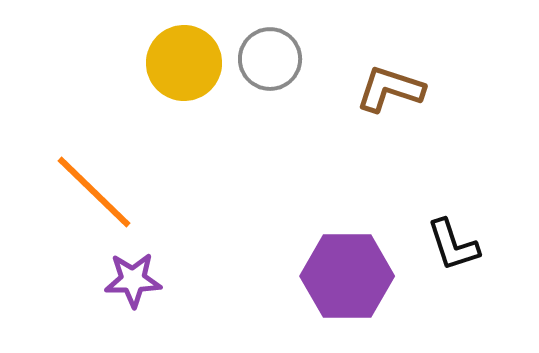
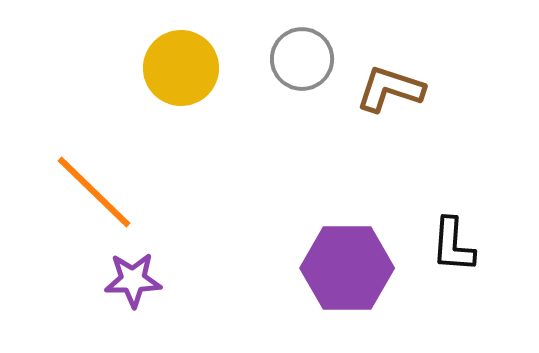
gray circle: moved 32 px right
yellow circle: moved 3 px left, 5 px down
black L-shape: rotated 22 degrees clockwise
purple hexagon: moved 8 px up
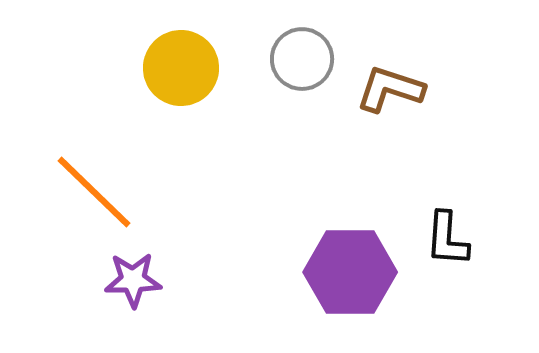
black L-shape: moved 6 px left, 6 px up
purple hexagon: moved 3 px right, 4 px down
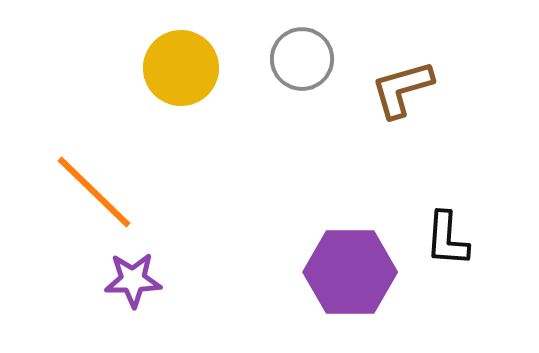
brown L-shape: moved 12 px right; rotated 34 degrees counterclockwise
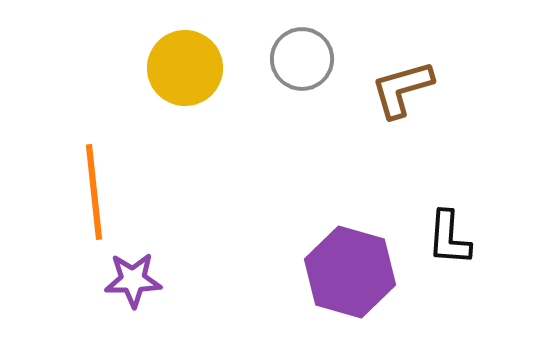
yellow circle: moved 4 px right
orange line: rotated 40 degrees clockwise
black L-shape: moved 2 px right, 1 px up
purple hexagon: rotated 16 degrees clockwise
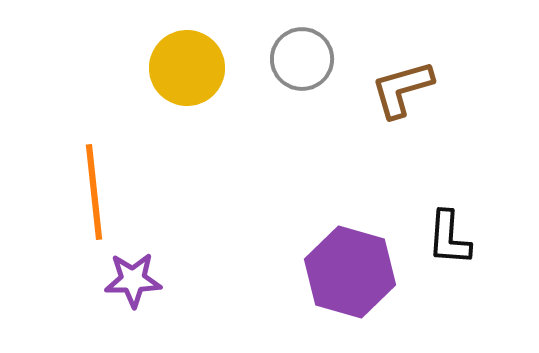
yellow circle: moved 2 px right
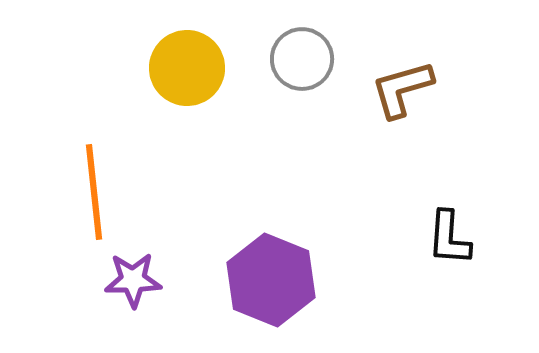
purple hexagon: moved 79 px left, 8 px down; rotated 6 degrees clockwise
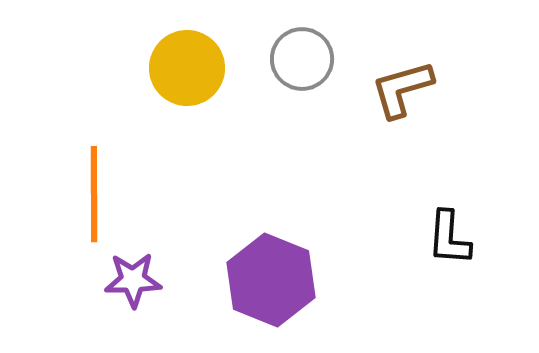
orange line: moved 2 px down; rotated 6 degrees clockwise
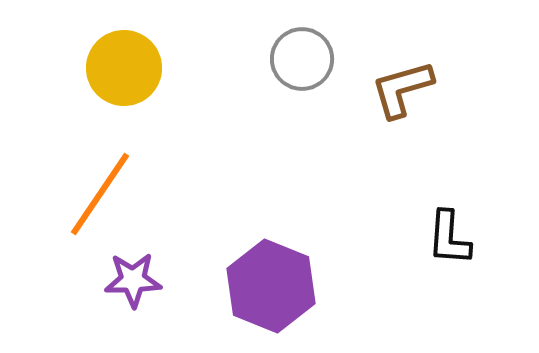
yellow circle: moved 63 px left
orange line: moved 6 px right; rotated 34 degrees clockwise
purple hexagon: moved 6 px down
